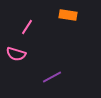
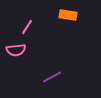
pink semicircle: moved 4 px up; rotated 24 degrees counterclockwise
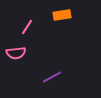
orange rectangle: moved 6 px left; rotated 18 degrees counterclockwise
pink semicircle: moved 3 px down
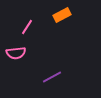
orange rectangle: rotated 18 degrees counterclockwise
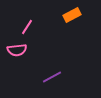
orange rectangle: moved 10 px right
pink semicircle: moved 1 px right, 3 px up
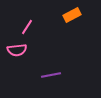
purple line: moved 1 px left, 2 px up; rotated 18 degrees clockwise
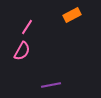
pink semicircle: moved 5 px right, 1 px down; rotated 54 degrees counterclockwise
purple line: moved 10 px down
